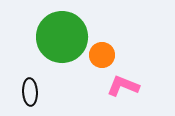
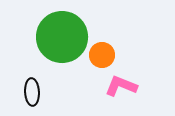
pink L-shape: moved 2 px left
black ellipse: moved 2 px right
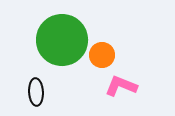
green circle: moved 3 px down
black ellipse: moved 4 px right
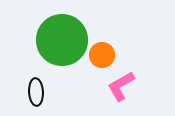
pink L-shape: rotated 52 degrees counterclockwise
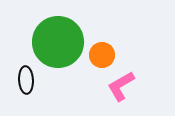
green circle: moved 4 px left, 2 px down
black ellipse: moved 10 px left, 12 px up
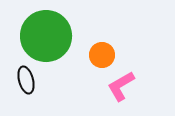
green circle: moved 12 px left, 6 px up
black ellipse: rotated 12 degrees counterclockwise
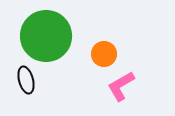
orange circle: moved 2 px right, 1 px up
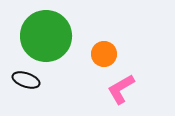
black ellipse: rotated 56 degrees counterclockwise
pink L-shape: moved 3 px down
